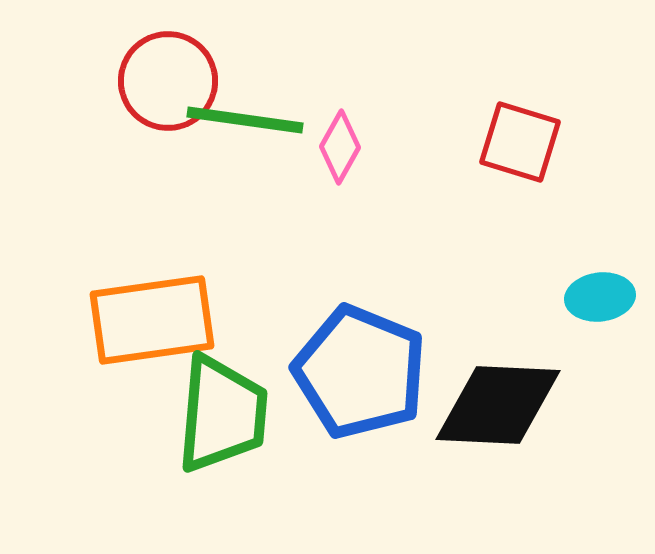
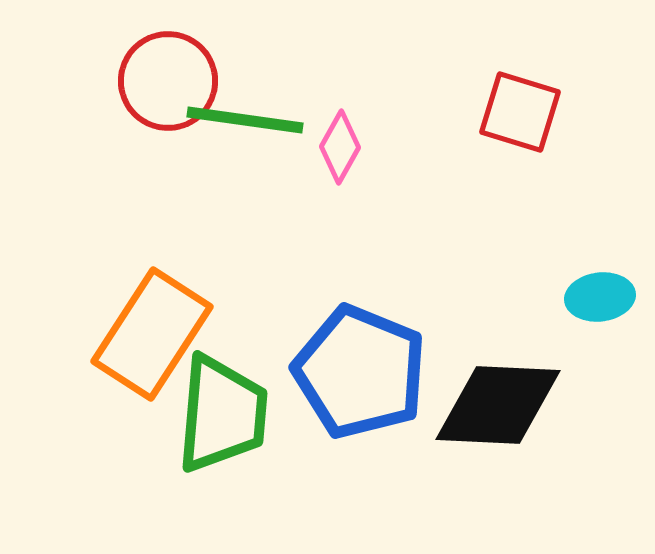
red square: moved 30 px up
orange rectangle: moved 14 px down; rotated 49 degrees counterclockwise
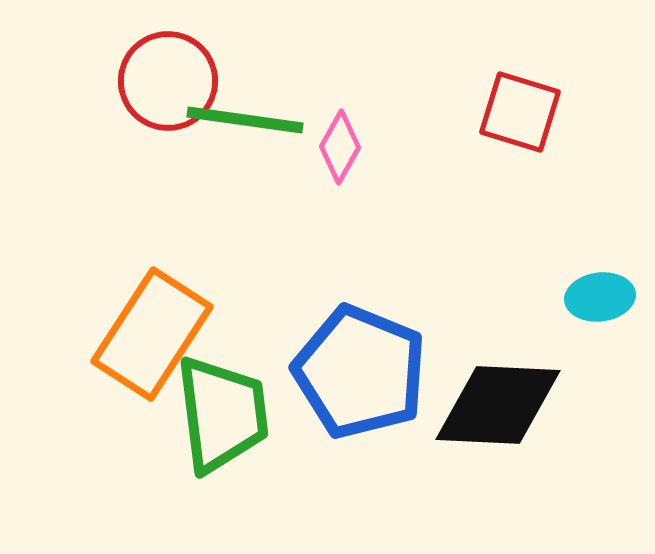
green trapezoid: rotated 12 degrees counterclockwise
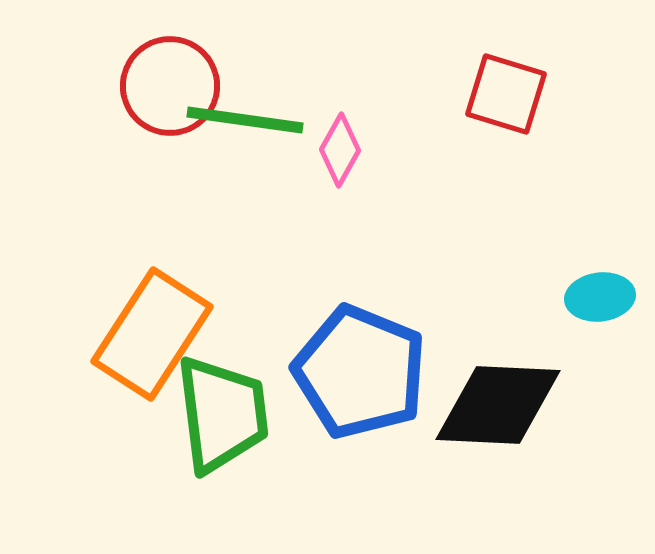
red circle: moved 2 px right, 5 px down
red square: moved 14 px left, 18 px up
pink diamond: moved 3 px down
